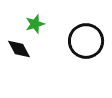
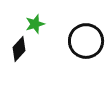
black diamond: rotated 70 degrees clockwise
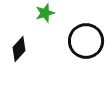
green star: moved 10 px right, 11 px up
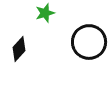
black circle: moved 3 px right, 1 px down
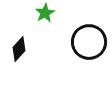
green star: rotated 12 degrees counterclockwise
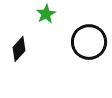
green star: moved 1 px right, 1 px down
